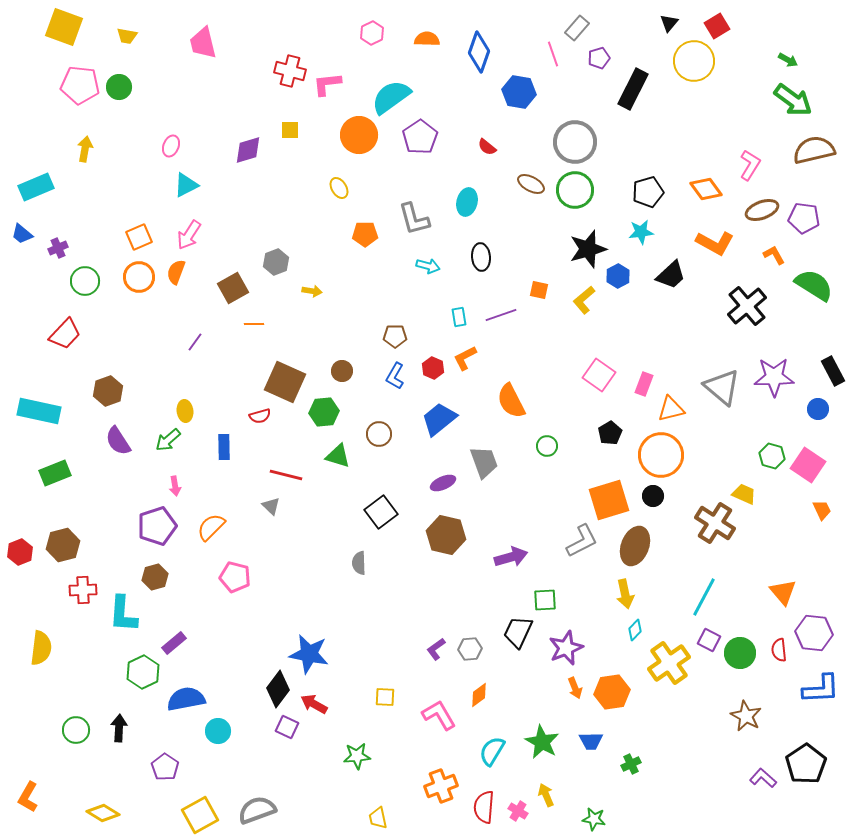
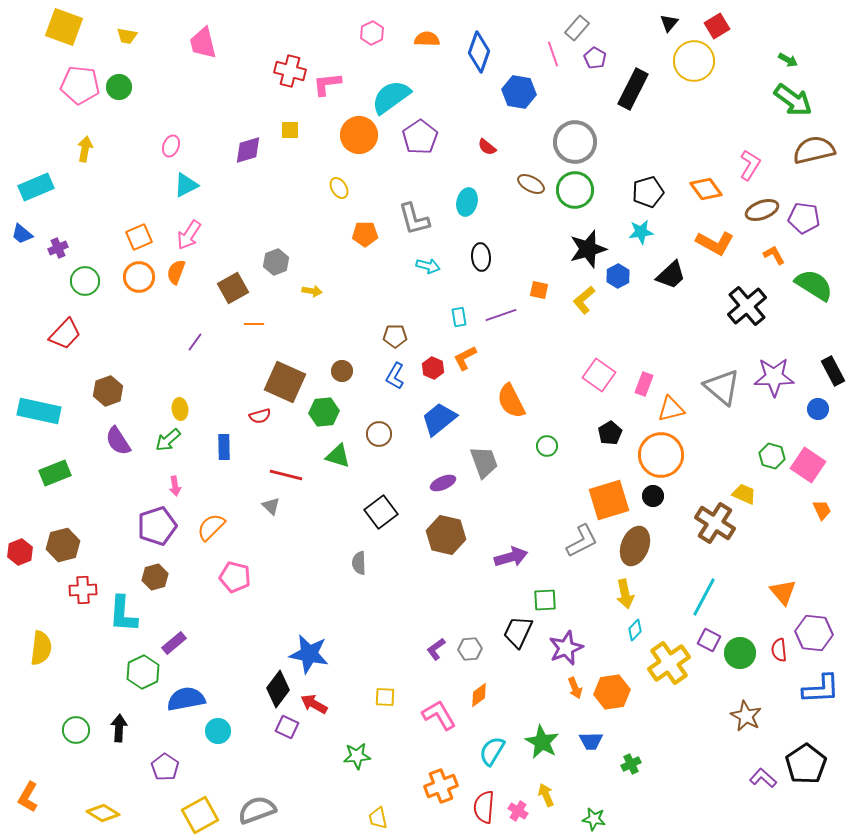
purple pentagon at (599, 58): moved 4 px left; rotated 25 degrees counterclockwise
yellow ellipse at (185, 411): moved 5 px left, 2 px up
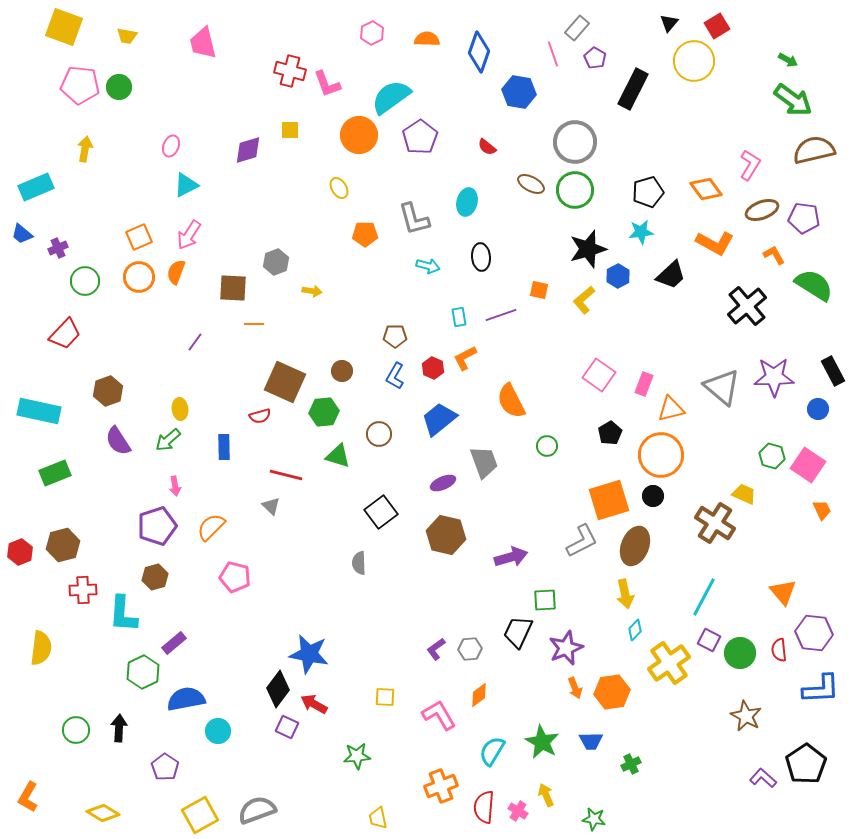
pink L-shape at (327, 84): rotated 104 degrees counterclockwise
brown square at (233, 288): rotated 32 degrees clockwise
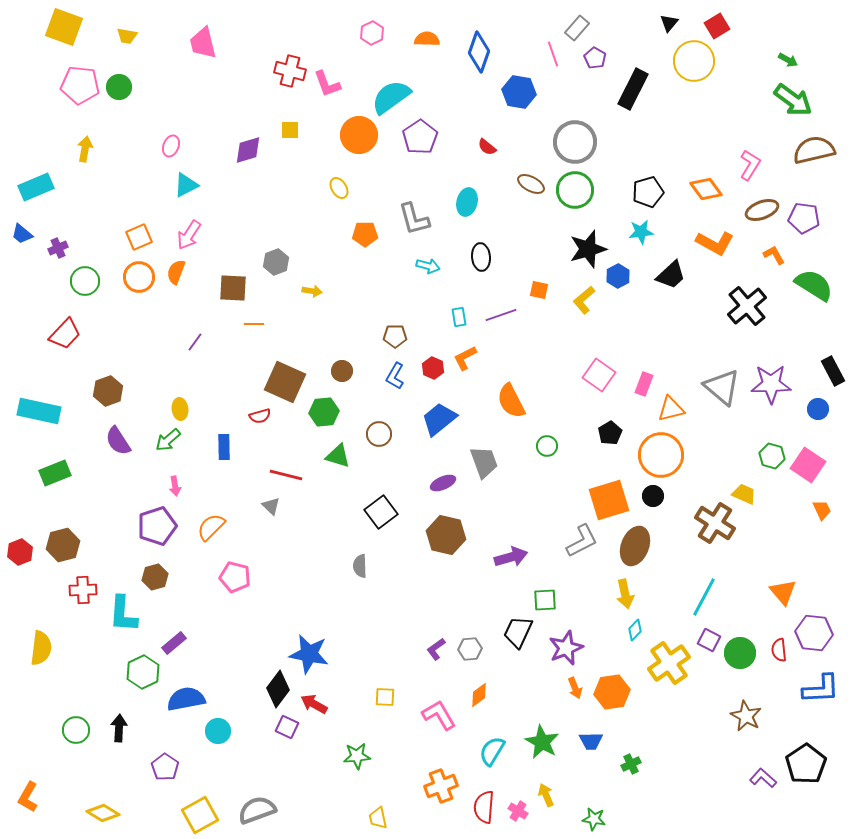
purple star at (774, 377): moved 3 px left, 7 px down
gray semicircle at (359, 563): moved 1 px right, 3 px down
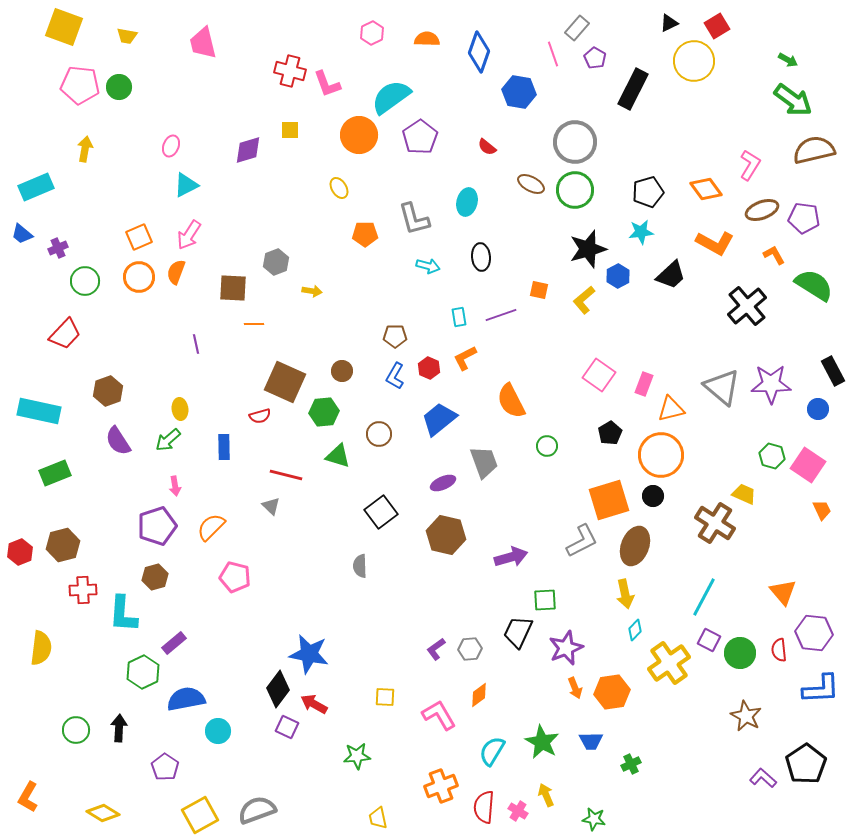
black triangle at (669, 23): rotated 24 degrees clockwise
purple line at (195, 342): moved 1 px right, 2 px down; rotated 48 degrees counterclockwise
red hexagon at (433, 368): moved 4 px left
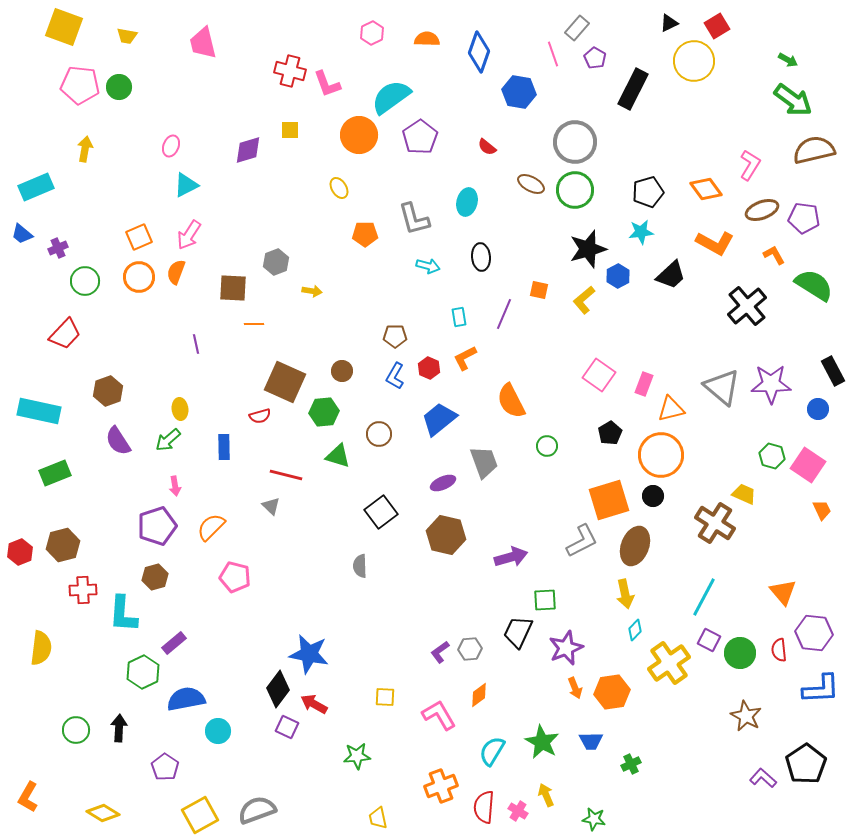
purple line at (501, 315): moved 3 px right, 1 px up; rotated 48 degrees counterclockwise
purple L-shape at (436, 649): moved 4 px right, 3 px down
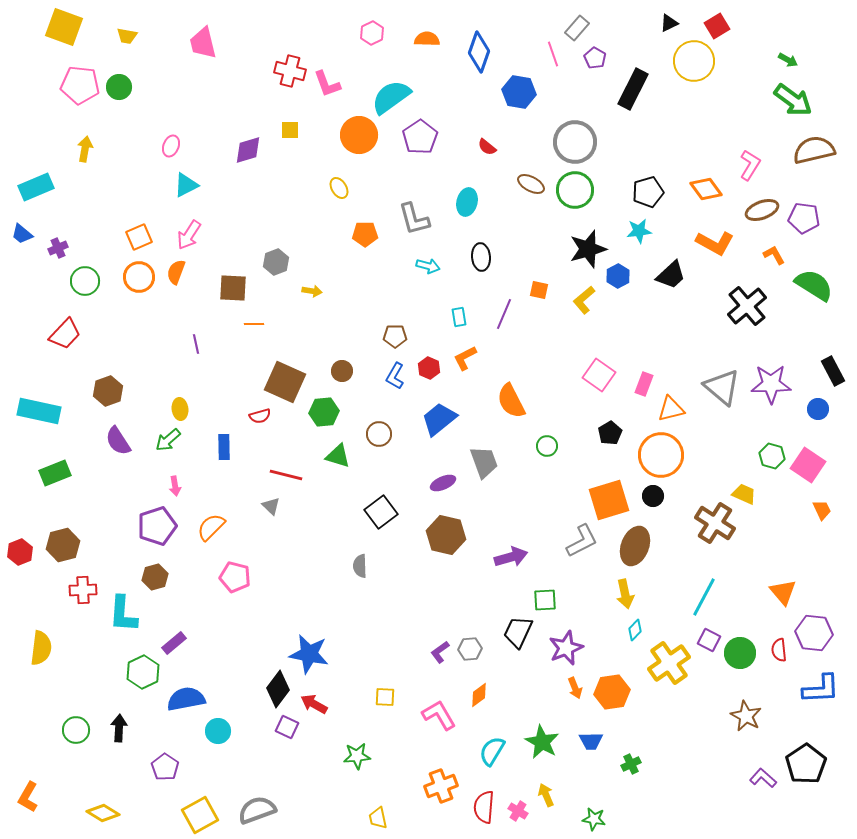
cyan star at (641, 232): moved 2 px left, 1 px up
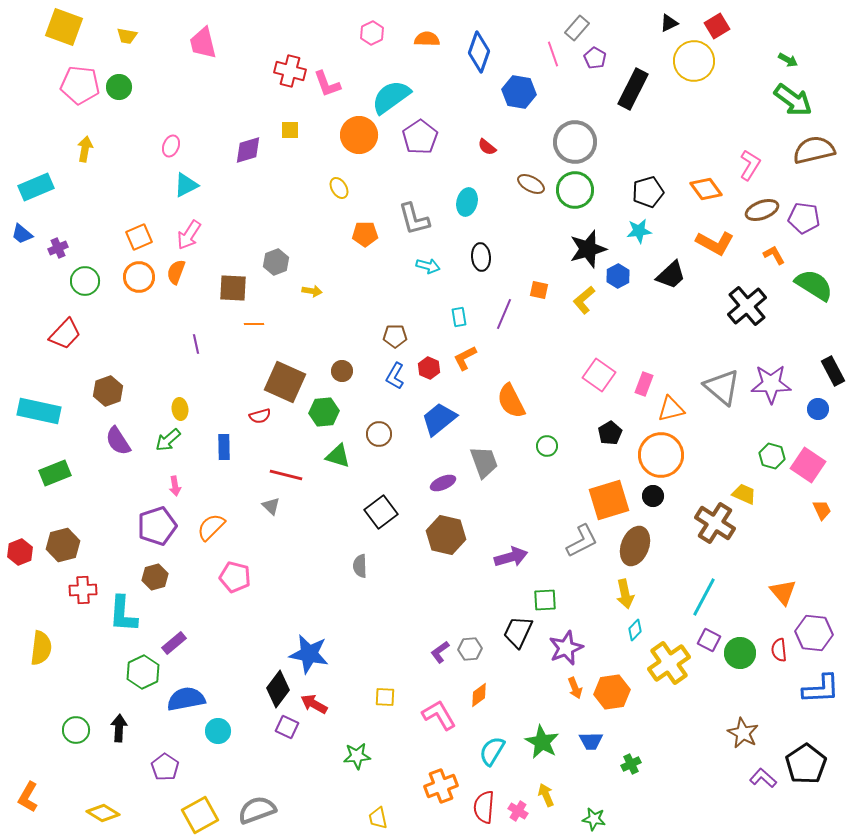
brown star at (746, 716): moved 3 px left, 17 px down
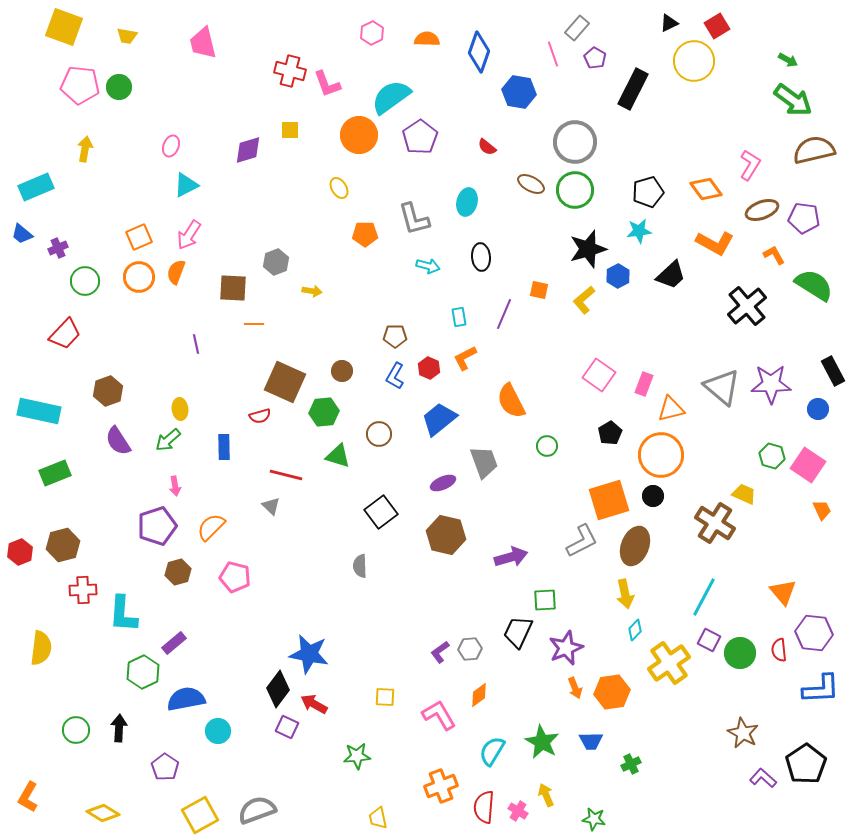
brown hexagon at (155, 577): moved 23 px right, 5 px up
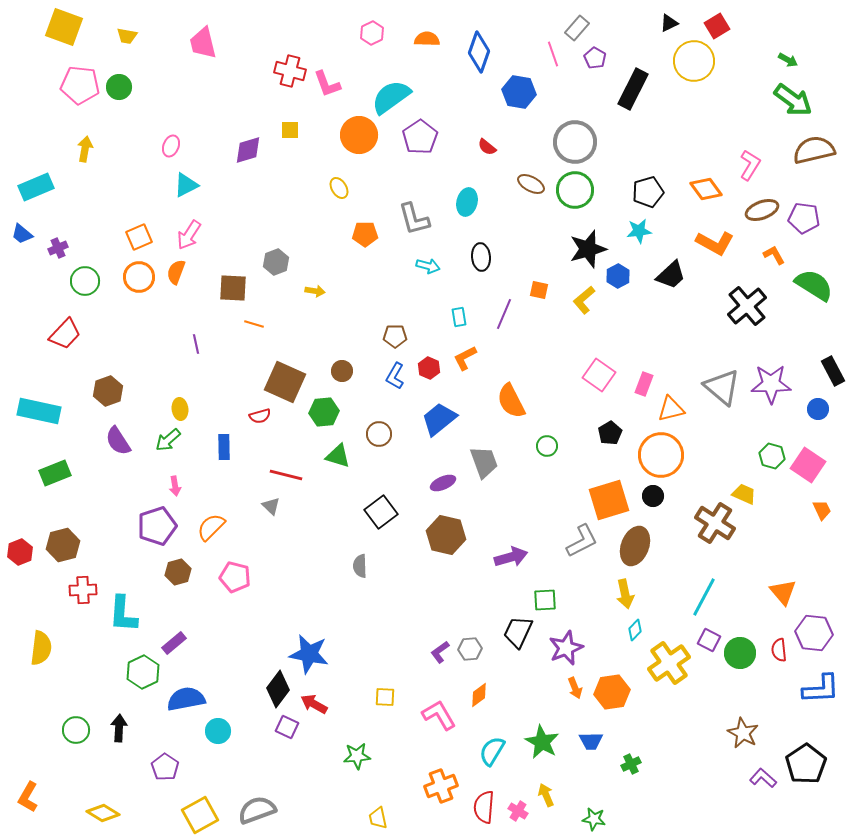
yellow arrow at (312, 291): moved 3 px right
orange line at (254, 324): rotated 18 degrees clockwise
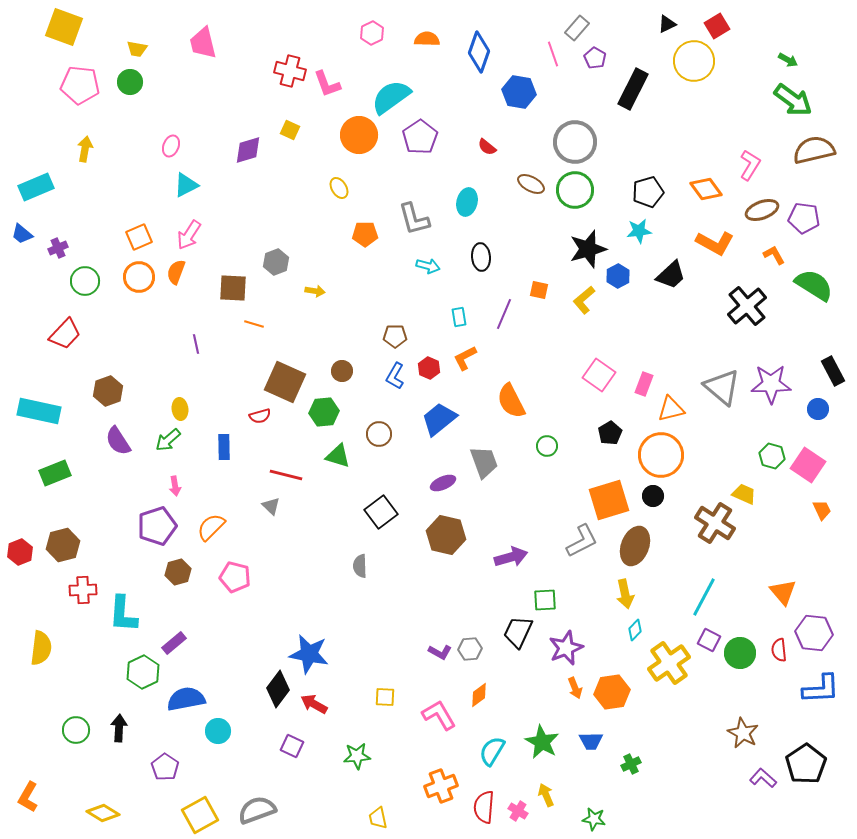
black triangle at (669, 23): moved 2 px left, 1 px down
yellow trapezoid at (127, 36): moved 10 px right, 13 px down
green circle at (119, 87): moved 11 px right, 5 px up
yellow square at (290, 130): rotated 24 degrees clockwise
purple L-shape at (440, 652): rotated 115 degrees counterclockwise
purple square at (287, 727): moved 5 px right, 19 px down
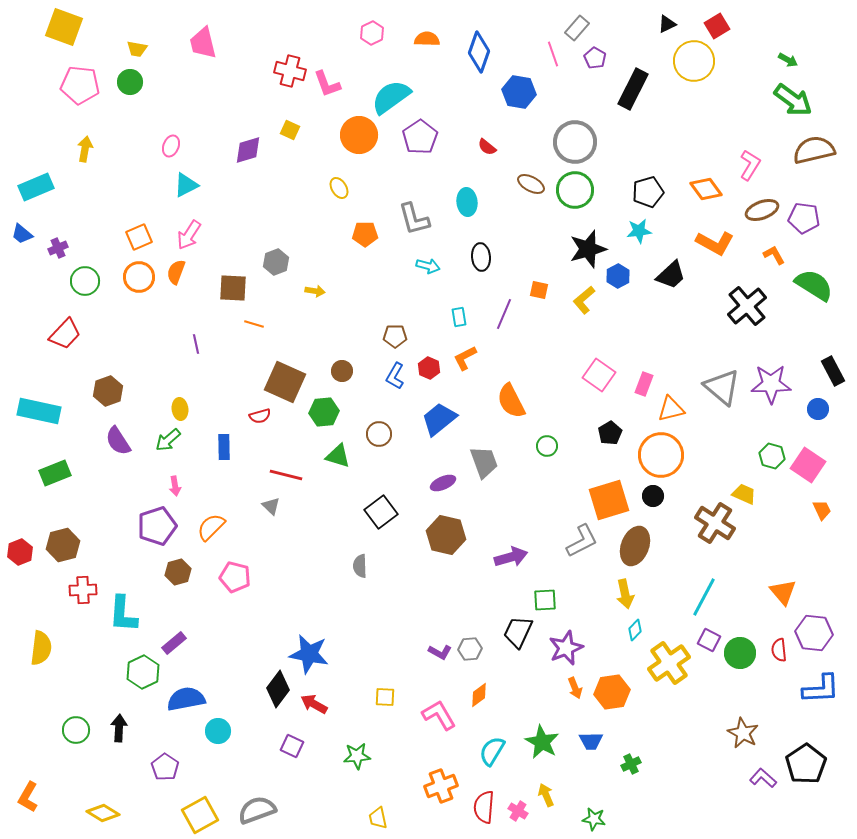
cyan ellipse at (467, 202): rotated 20 degrees counterclockwise
